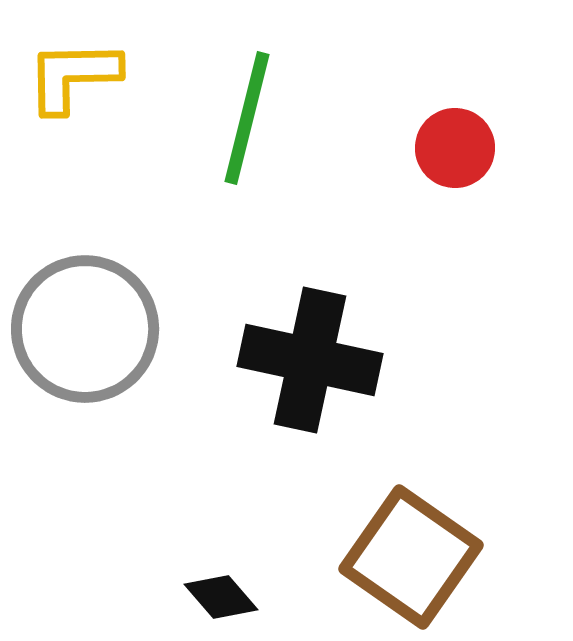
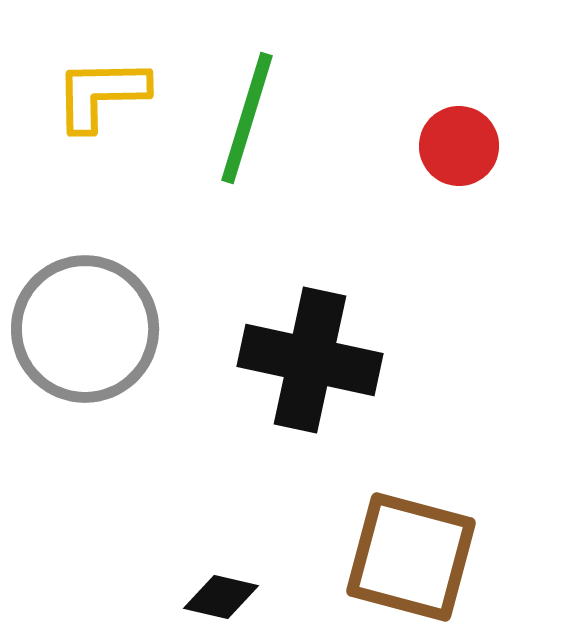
yellow L-shape: moved 28 px right, 18 px down
green line: rotated 3 degrees clockwise
red circle: moved 4 px right, 2 px up
brown square: rotated 20 degrees counterclockwise
black diamond: rotated 36 degrees counterclockwise
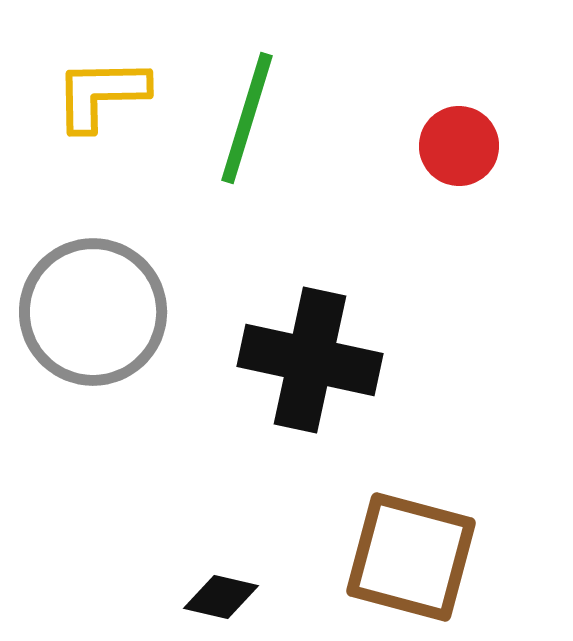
gray circle: moved 8 px right, 17 px up
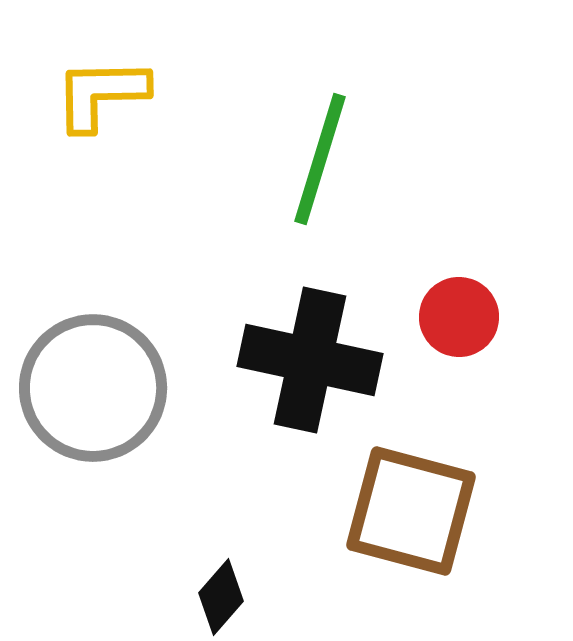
green line: moved 73 px right, 41 px down
red circle: moved 171 px down
gray circle: moved 76 px down
brown square: moved 46 px up
black diamond: rotated 62 degrees counterclockwise
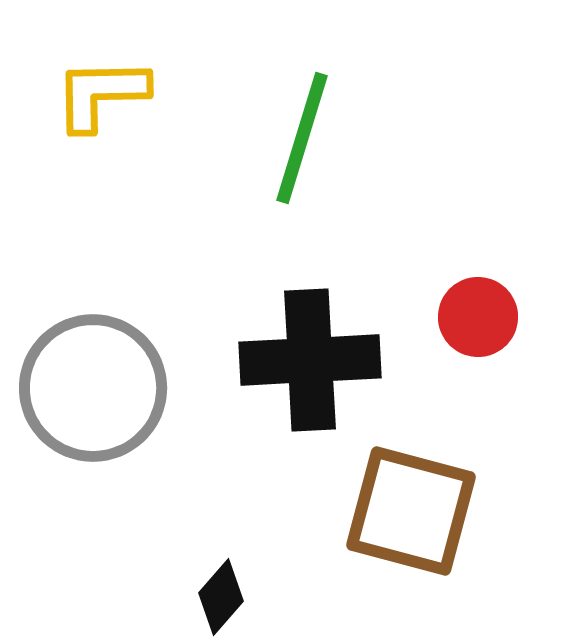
green line: moved 18 px left, 21 px up
red circle: moved 19 px right
black cross: rotated 15 degrees counterclockwise
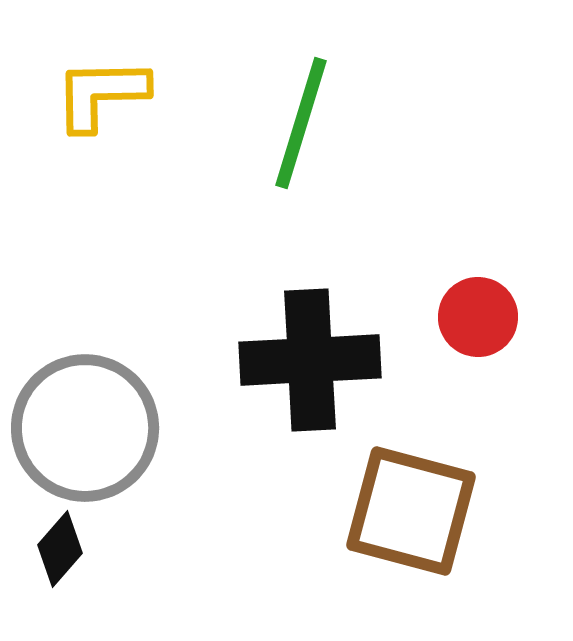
green line: moved 1 px left, 15 px up
gray circle: moved 8 px left, 40 px down
black diamond: moved 161 px left, 48 px up
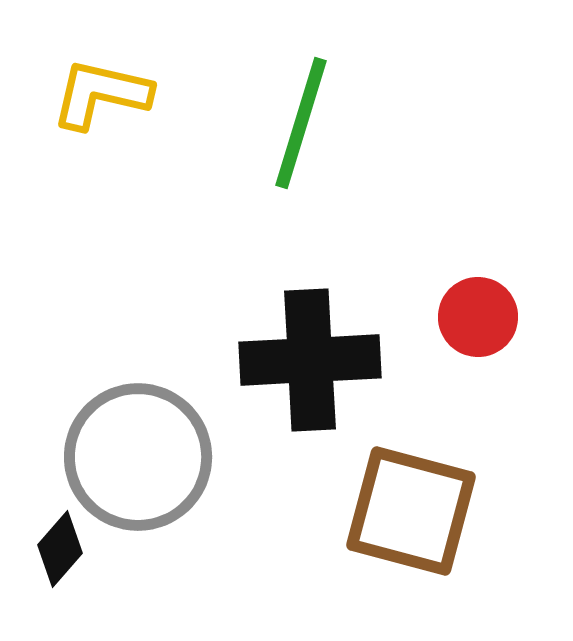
yellow L-shape: rotated 14 degrees clockwise
gray circle: moved 53 px right, 29 px down
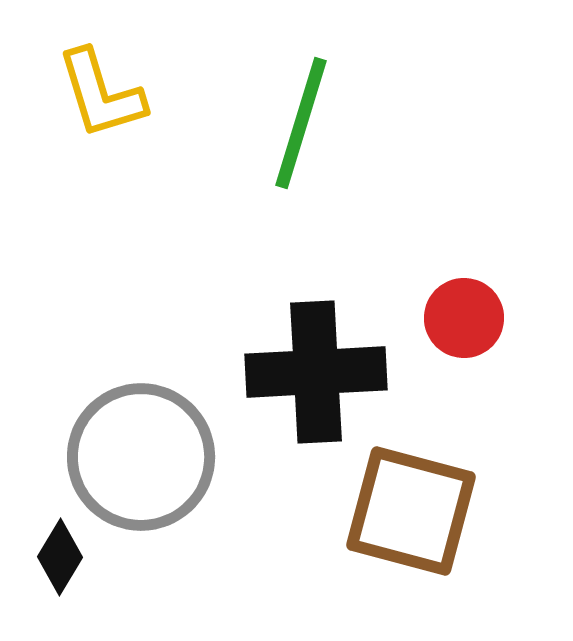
yellow L-shape: rotated 120 degrees counterclockwise
red circle: moved 14 px left, 1 px down
black cross: moved 6 px right, 12 px down
gray circle: moved 3 px right
black diamond: moved 8 px down; rotated 10 degrees counterclockwise
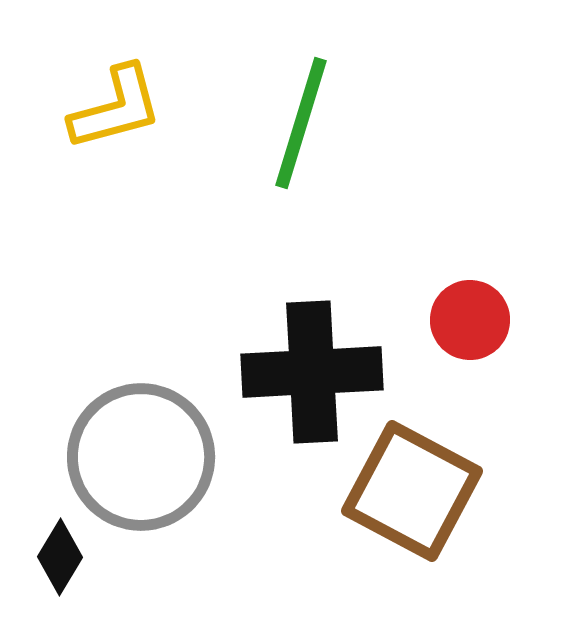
yellow L-shape: moved 15 px right, 14 px down; rotated 88 degrees counterclockwise
red circle: moved 6 px right, 2 px down
black cross: moved 4 px left
brown square: moved 1 px right, 20 px up; rotated 13 degrees clockwise
